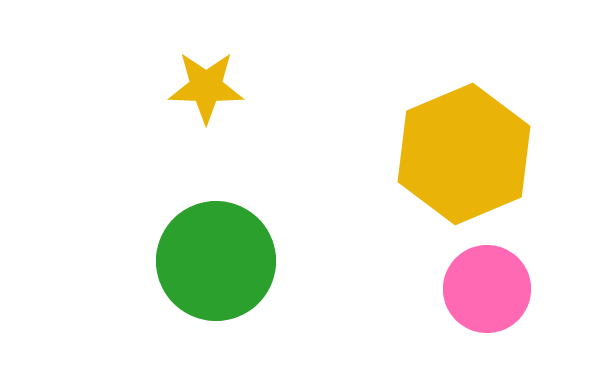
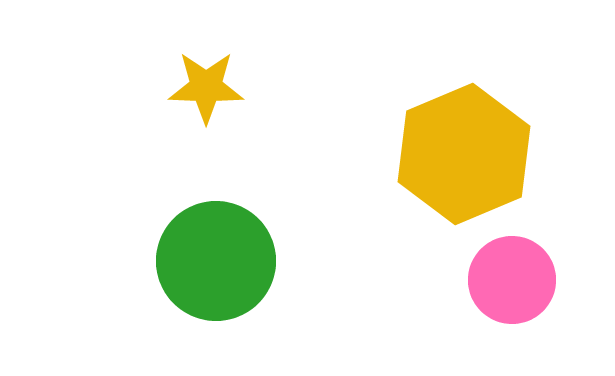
pink circle: moved 25 px right, 9 px up
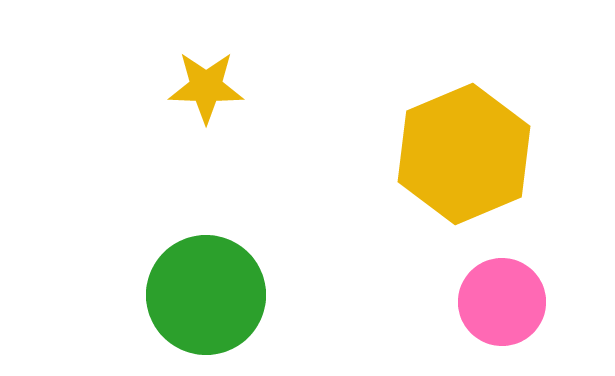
green circle: moved 10 px left, 34 px down
pink circle: moved 10 px left, 22 px down
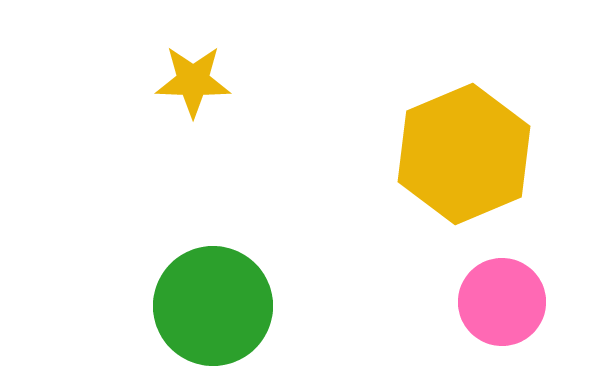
yellow star: moved 13 px left, 6 px up
green circle: moved 7 px right, 11 px down
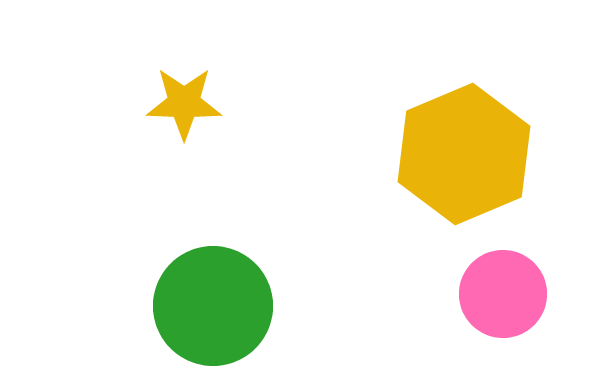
yellow star: moved 9 px left, 22 px down
pink circle: moved 1 px right, 8 px up
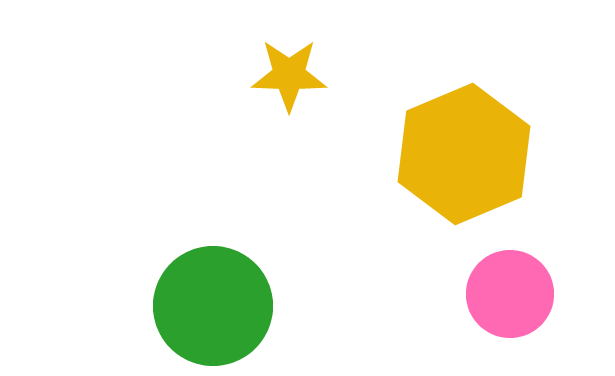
yellow star: moved 105 px right, 28 px up
pink circle: moved 7 px right
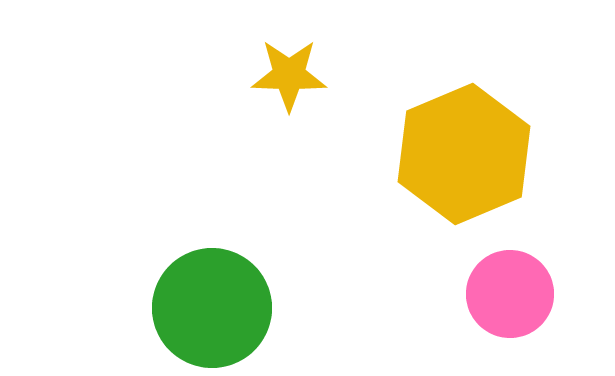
green circle: moved 1 px left, 2 px down
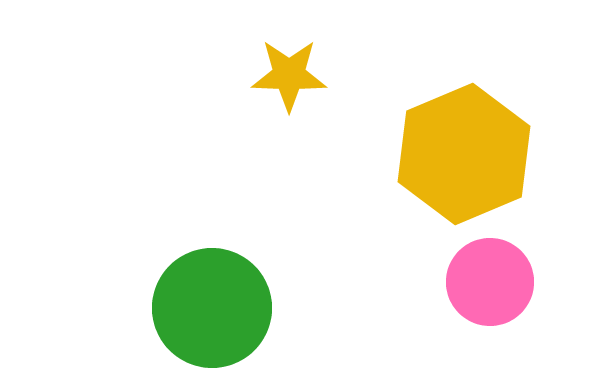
pink circle: moved 20 px left, 12 px up
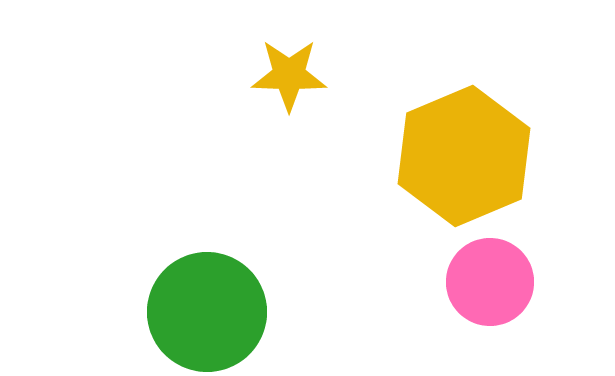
yellow hexagon: moved 2 px down
green circle: moved 5 px left, 4 px down
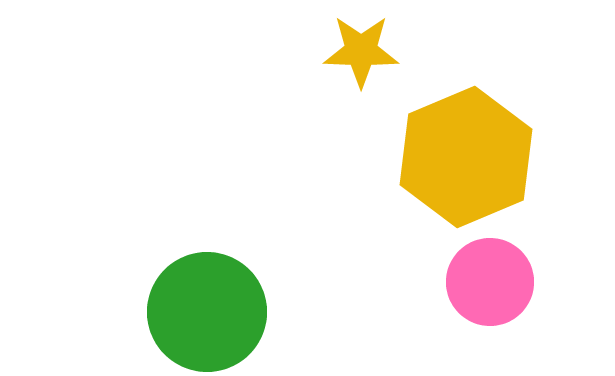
yellow star: moved 72 px right, 24 px up
yellow hexagon: moved 2 px right, 1 px down
